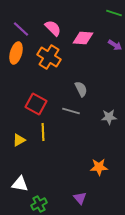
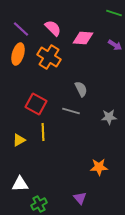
orange ellipse: moved 2 px right, 1 px down
white triangle: rotated 12 degrees counterclockwise
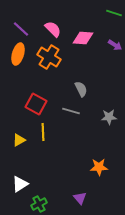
pink semicircle: moved 1 px down
white triangle: rotated 30 degrees counterclockwise
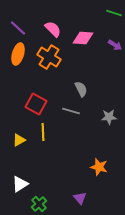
purple line: moved 3 px left, 1 px up
orange star: rotated 18 degrees clockwise
green cross: rotated 14 degrees counterclockwise
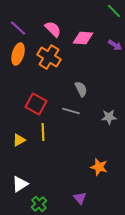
green line: moved 2 px up; rotated 28 degrees clockwise
